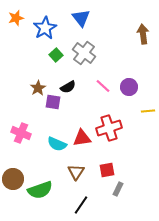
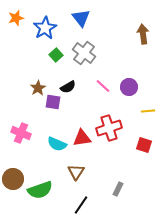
red square: moved 37 px right, 25 px up; rotated 28 degrees clockwise
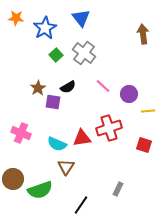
orange star: rotated 21 degrees clockwise
purple circle: moved 7 px down
brown triangle: moved 10 px left, 5 px up
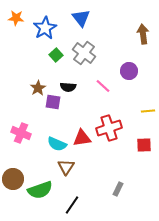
black semicircle: rotated 35 degrees clockwise
purple circle: moved 23 px up
red square: rotated 21 degrees counterclockwise
black line: moved 9 px left
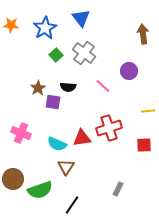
orange star: moved 5 px left, 7 px down
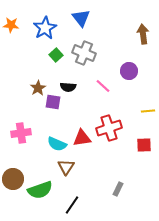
gray cross: rotated 15 degrees counterclockwise
pink cross: rotated 30 degrees counterclockwise
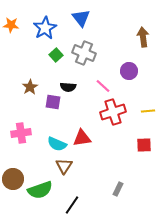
brown arrow: moved 3 px down
brown star: moved 8 px left, 1 px up
red cross: moved 4 px right, 16 px up
brown triangle: moved 2 px left, 1 px up
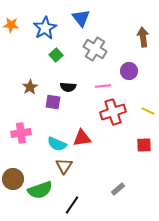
gray cross: moved 11 px right, 4 px up; rotated 10 degrees clockwise
pink line: rotated 49 degrees counterclockwise
yellow line: rotated 32 degrees clockwise
gray rectangle: rotated 24 degrees clockwise
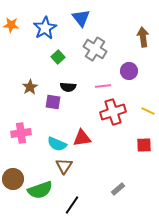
green square: moved 2 px right, 2 px down
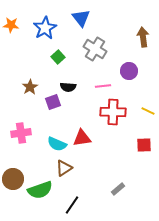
purple square: rotated 28 degrees counterclockwise
red cross: rotated 20 degrees clockwise
brown triangle: moved 2 px down; rotated 24 degrees clockwise
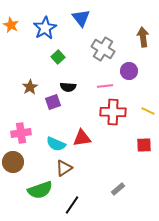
orange star: rotated 21 degrees clockwise
gray cross: moved 8 px right
pink line: moved 2 px right
cyan semicircle: moved 1 px left
brown circle: moved 17 px up
